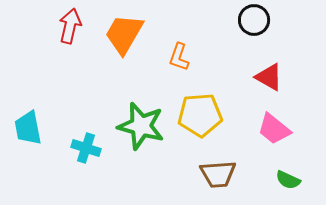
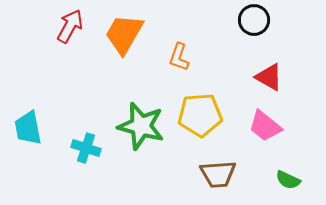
red arrow: rotated 16 degrees clockwise
pink trapezoid: moved 9 px left, 3 px up
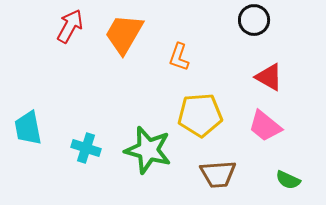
green star: moved 7 px right, 24 px down
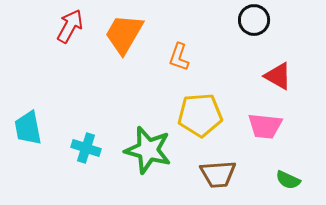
red triangle: moved 9 px right, 1 px up
pink trapezoid: rotated 33 degrees counterclockwise
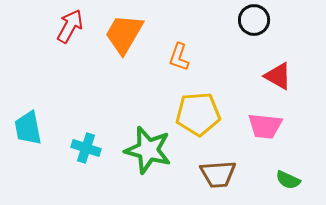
yellow pentagon: moved 2 px left, 1 px up
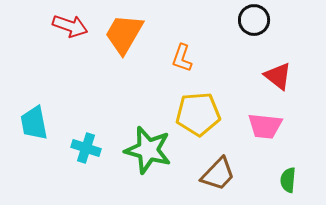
red arrow: rotated 80 degrees clockwise
orange L-shape: moved 3 px right, 1 px down
red triangle: rotated 8 degrees clockwise
cyan trapezoid: moved 6 px right, 5 px up
brown trapezoid: rotated 42 degrees counterclockwise
green semicircle: rotated 70 degrees clockwise
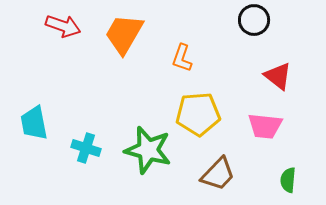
red arrow: moved 7 px left
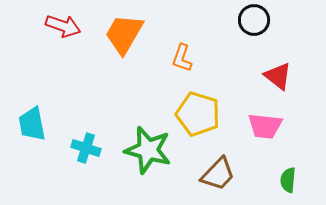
yellow pentagon: rotated 21 degrees clockwise
cyan trapezoid: moved 2 px left, 1 px down
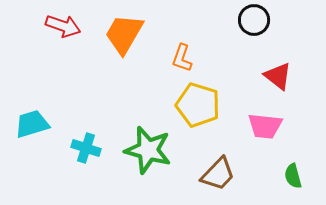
yellow pentagon: moved 9 px up
cyan trapezoid: rotated 84 degrees clockwise
green semicircle: moved 5 px right, 4 px up; rotated 20 degrees counterclockwise
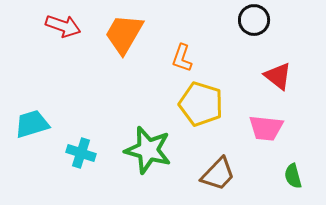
yellow pentagon: moved 3 px right, 1 px up
pink trapezoid: moved 1 px right, 2 px down
cyan cross: moved 5 px left, 5 px down
